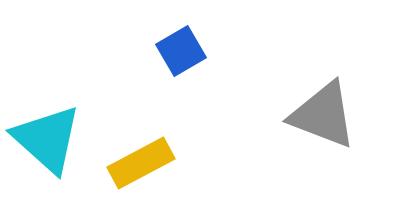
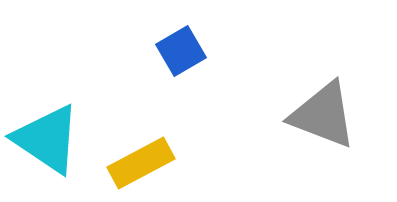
cyan triangle: rotated 8 degrees counterclockwise
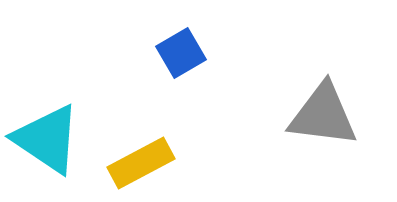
blue square: moved 2 px down
gray triangle: rotated 14 degrees counterclockwise
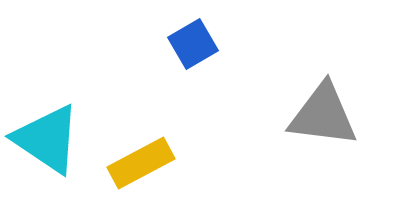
blue square: moved 12 px right, 9 px up
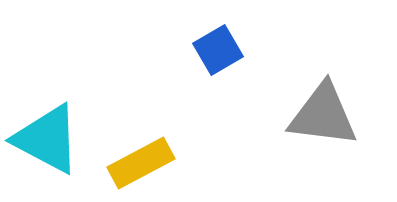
blue square: moved 25 px right, 6 px down
cyan triangle: rotated 6 degrees counterclockwise
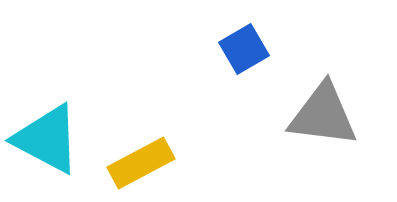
blue square: moved 26 px right, 1 px up
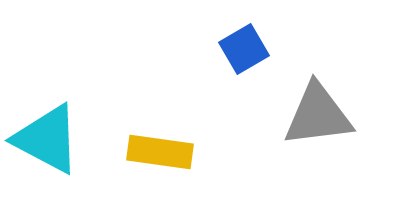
gray triangle: moved 5 px left; rotated 14 degrees counterclockwise
yellow rectangle: moved 19 px right, 11 px up; rotated 36 degrees clockwise
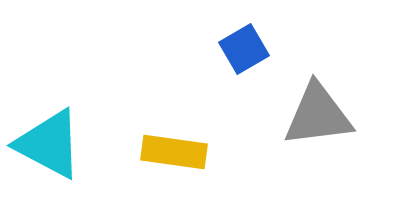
cyan triangle: moved 2 px right, 5 px down
yellow rectangle: moved 14 px right
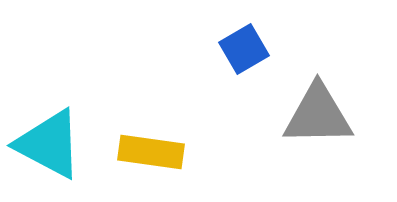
gray triangle: rotated 6 degrees clockwise
yellow rectangle: moved 23 px left
